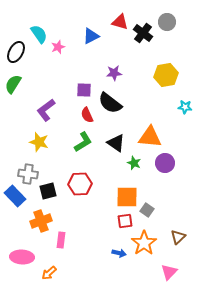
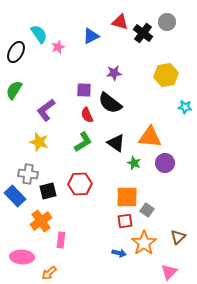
green semicircle: moved 1 px right, 6 px down
orange cross: rotated 15 degrees counterclockwise
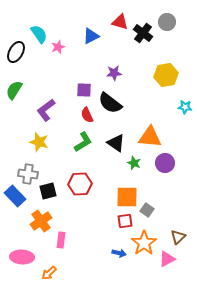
pink triangle: moved 2 px left, 13 px up; rotated 18 degrees clockwise
